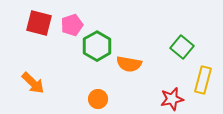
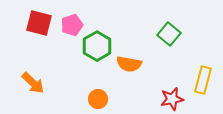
green square: moved 13 px left, 13 px up
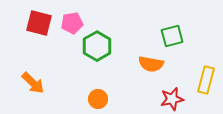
pink pentagon: moved 2 px up; rotated 10 degrees clockwise
green square: moved 3 px right, 2 px down; rotated 35 degrees clockwise
orange semicircle: moved 22 px right
yellow rectangle: moved 3 px right
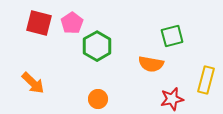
pink pentagon: rotated 25 degrees counterclockwise
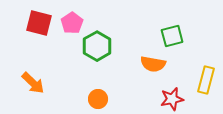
orange semicircle: moved 2 px right
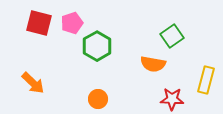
pink pentagon: rotated 15 degrees clockwise
green square: rotated 20 degrees counterclockwise
red star: rotated 15 degrees clockwise
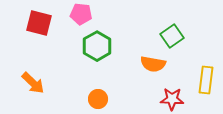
pink pentagon: moved 9 px right, 9 px up; rotated 25 degrees clockwise
yellow rectangle: rotated 8 degrees counterclockwise
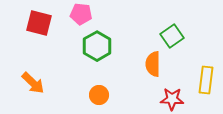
orange semicircle: rotated 80 degrees clockwise
orange circle: moved 1 px right, 4 px up
